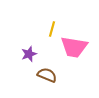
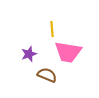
yellow line: rotated 21 degrees counterclockwise
pink trapezoid: moved 6 px left, 5 px down
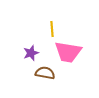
purple star: moved 2 px right, 1 px up
brown semicircle: moved 2 px left, 2 px up; rotated 12 degrees counterclockwise
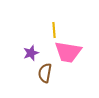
yellow line: moved 2 px right, 1 px down
brown semicircle: rotated 90 degrees counterclockwise
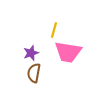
yellow line: rotated 21 degrees clockwise
brown semicircle: moved 11 px left
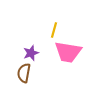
brown semicircle: moved 10 px left
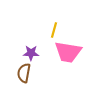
purple star: rotated 21 degrees clockwise
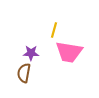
pink trapezoid: moved 1 px right
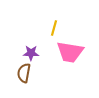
yellow line: moved 2 px up
pink trapezoid: moved 1 px right
